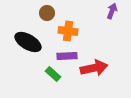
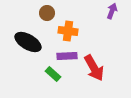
red arrow: rotated 72 degrees clockwise
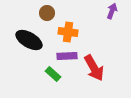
orange cross: moved 1 px down
black ellipse: moved 1 px right, 2 px up
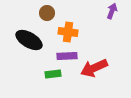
red arrow: rotated 96 degrees clockwise
green rectangle: rotated 49 degrees counterclockwise
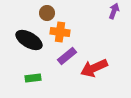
purple arrow: moved 2 px right
orange cross: moved 8 px left
purple rectangle: rotated 36 degrees counterclockwise
green rectangle: moved 20 px left, 4 px down
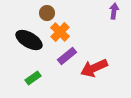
purple arrow: rotated 14 degrees counterclockwise
orange cross: rotated 36 degrees clockwise
green rectangle: rotated 28 degrees counterclockwise
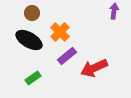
brown circle: moved 15 px left
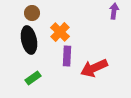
black ellipse: rotated 48 degrees clockwise
purple rectangle: rotated 48 degrees counterclockwise
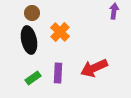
purple rectangle: moved 9 px left, 17 px down
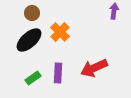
black ellipse: rotated 60 degrees clockwise
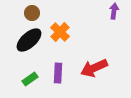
green rectangle: moved 3 px left, 1 px down
